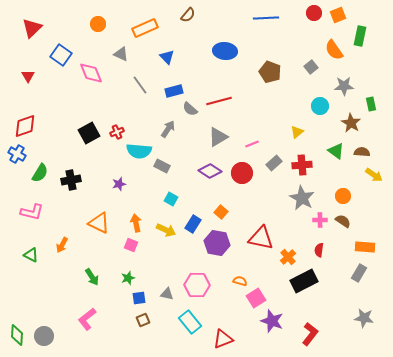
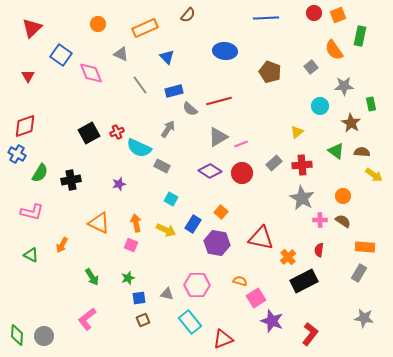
pink line at (252, 144): moved 11 px left
cyan semicircle at (139, 151): moved 3 px up; rotated 20 degrees clockwise
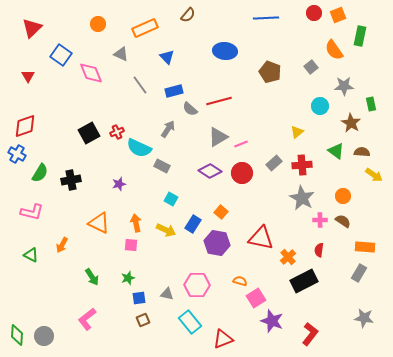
pink square at (131, 245): rotated 16 degrees counterclockwise
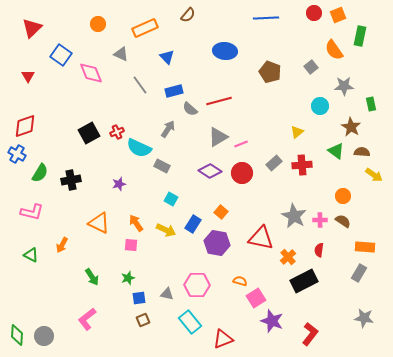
brown star at (351, 123): moved 4 px down
gray star at (302, 198): moved 8 px left, 18 px down
orange arrow at (136, 223): rotated 24 degrees counterclockwise
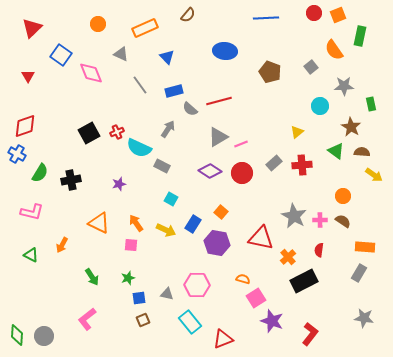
orange semicircle at (240, 281): moved 3 px right, 2 px up
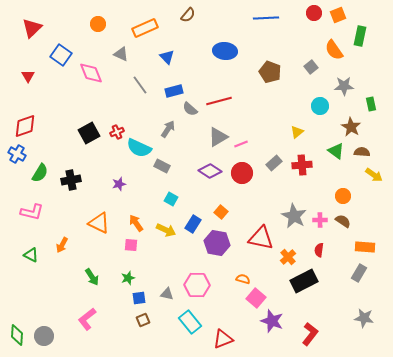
pink square at (256, 298): rotated 18 degrees counterclockwise
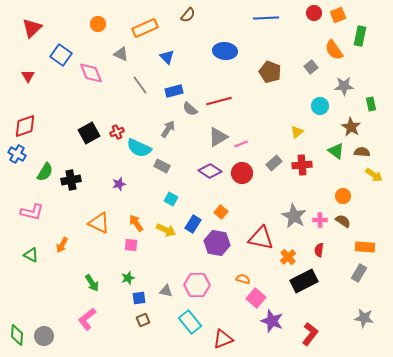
green semicircle at (40, 173): moved 5 px right, 1 px up
green arrow at (92, 277): moved 6 px down
gray triangle at (167, 294): moved 1 px left, 3 px up
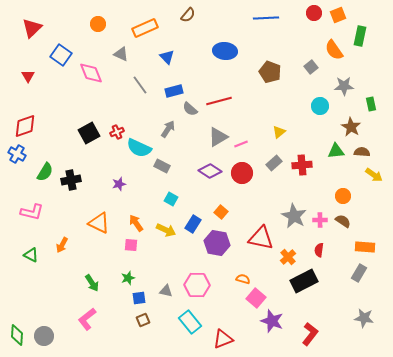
yellow triangle at (297, 132): moved 18 px left
green triangle at (336, 151): rotated 42 degrees counterclockwise
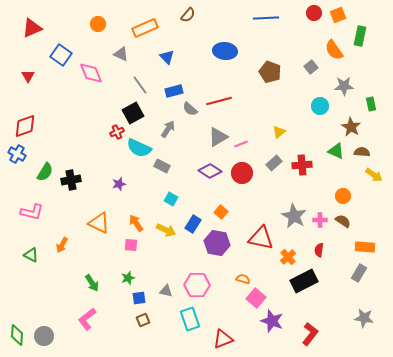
red triangle at (32, 28): rotated 20 degrees clockwise
black square at (89, 133): moved 44 px right, 20 px up
green triangle at (336, 151): rotated 30 degrees clockwise
cyan rectangle at (190, 322): moved 3 px up; rotated 20 degrees clockwise
